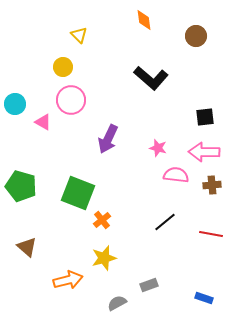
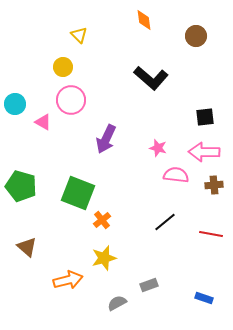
purple arrow: moved 2 px left
brown cross: moved 2 px right
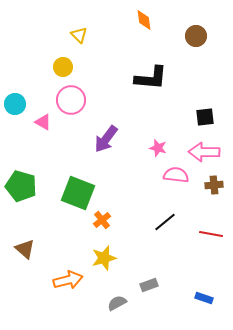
black L-shape: rotated 36 degrees counterclockwise
purple arrow: rotated 12 degrees clockwise
brown triangle: moved 2 px left, 2 px down
